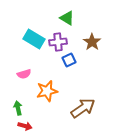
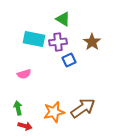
green triangle: moved 4 px left, 1 px down
cyan rectangle: rotated 20 degrees counterclockwise
orange star: moved 7 px right, 21 px down
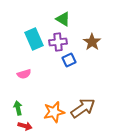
cyan rectangle: rotated 55 degrees clockwise
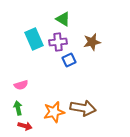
brown star: rotated 24 degrees clockwise
pink semicircle: moved 3 px left, 11 px down
brown arrow: rotated 45 degrees clockwise
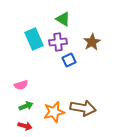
brown star: rotated 18 degrees counterclockwise
green arrow: moved 8 px right, 2 px up; rotated 80 degrees clockwise
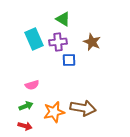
brown star: rotated 18 degrees counterclockwise
blue square: rotated 24 degrees clockwise
pink semicircle: moved 11 px right
